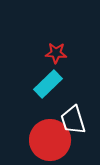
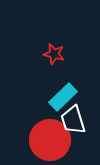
red star: moved 2 px left, 1 px down; rotated 10 degrees clockwise
cyan rectangle: moved 15 px right, 13 px down
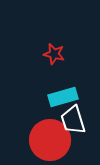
cyan rectangle: rotated 28 degrees clockwise
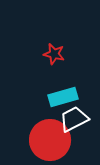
white trapezoid: moved 1 px right, 1 px up; rotated 80 degrees clockwise
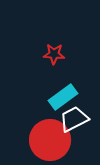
red star: rotated 10 degrees counterclockwise
cyan rectangle: rotated 20 degrees counterclockwise
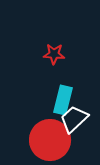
cyan rectangle: moved 3 px down; rotated 40 degrees counterclockwise
white trapezoid: rotated 16 degrees counterclockwise
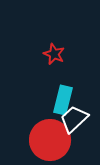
red star: rotated 20 degrees clockwise
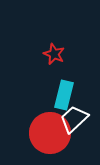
cyan rectangle: moved 1 px right, 5 px up
red circle: moved 7 px up
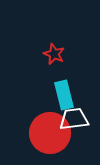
cyan rectangle: rotated 28 degrees counterclockwise
white trapezoid: rotated 36 degrees clockwise
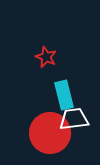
red star: moved 8 px left, 3 px down
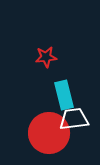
red star: rotated 30 degrees counterclockwise
red circle: moved 1 px left
